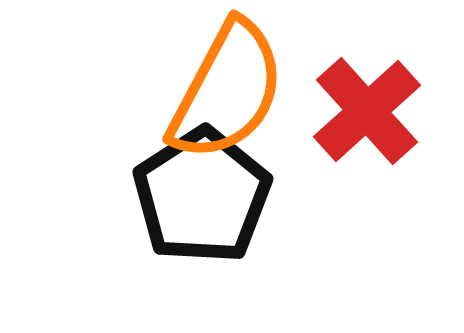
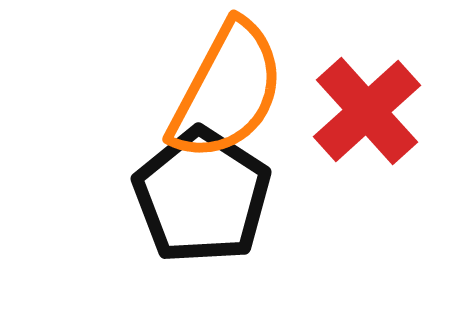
black pentagon: rotated 6 degrees counterclockwise
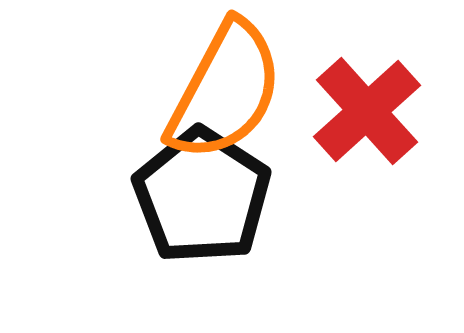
orange semicircle: moved 2 px left
